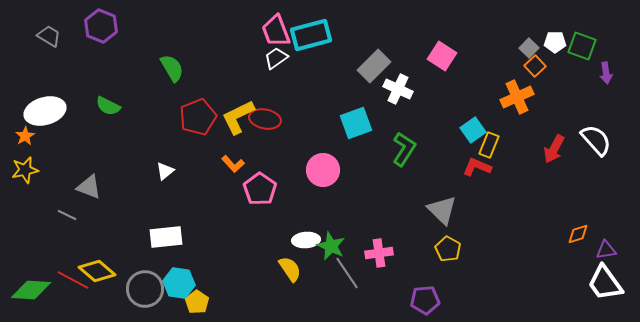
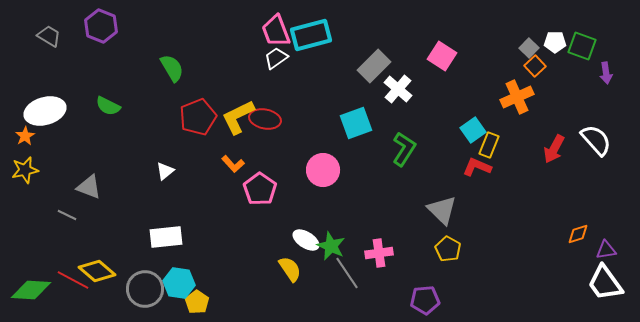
white cross at (398, 89): rotated 16 degrees clockwise
white ellipse at (306, 240): rotated 36 degrees clockwise
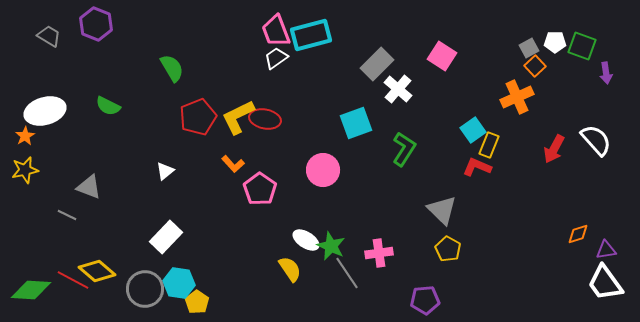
purple hexagon at (101, 26): moved 5 px left, 2 px up
gray square at (529, 48): rotated 18 degrees clockwise
gray rectangle at (374, 66): moved 3 px right, 2 px up
white rectangle at (166, 237): rotated 40 degrees counterclockwise
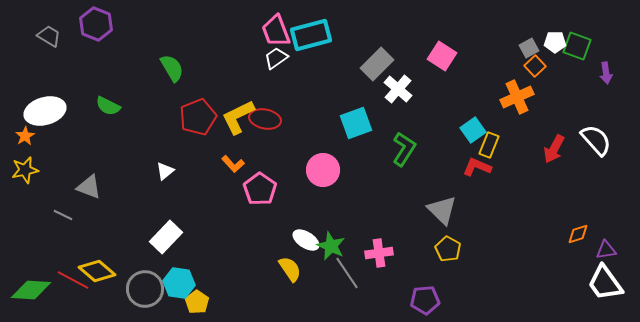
green square at (582, 46): moved 5 px left
gray line at (67, 215): moved 4 px left
